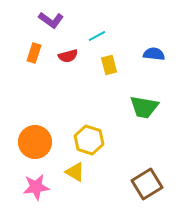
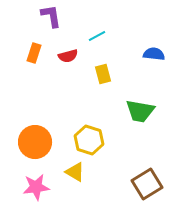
purple L-shape: moved 4 px up; rotated 135 degrees counterclockwise
yellow rectangle: moved 6 px left, 9 px down
green trapezoid: moved 4 px left, 4 px down
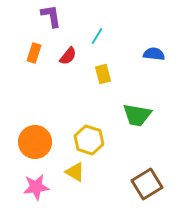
cyan line: rotated 30 degrees counterclockwise
red semicircle: rotated 36 degrees counterclockwise
green trapezoid: moved 3 px left, 4 px down
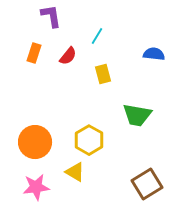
yellow hexagon: rotated 12 degrees clockwise
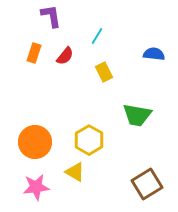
red semicircle: moved 3 px left
yellow rectangle: moved 1 px right, 2 px up; rotated 12 degrees counterclockwise
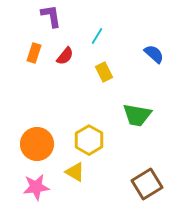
blue semicircle: rotated 35 degrees clockwise
orange circle: moved 2 px right, 2 px down
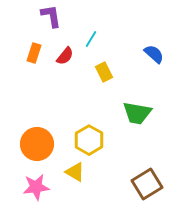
cyan line: moved 6 px left, 3 px down
green trapezoid: moved 2 px up
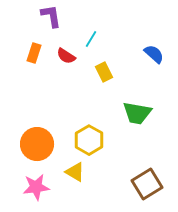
red semicircle: moved 1 px right; rotated 84 degrees clockwise
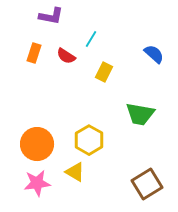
purple L-shape: rotated 110 degrees clockwise
yellow rectangle: rotated 54 degrees clockwise
green trapezoid: moved 3 px right, 1 px down
pink star: moved 1 px right, 4 px up
